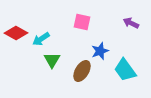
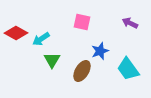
purple arrow: moved 1 px left
cyan trapezoid: moved 3 px right, 1 px up
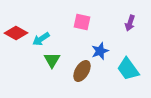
purple arrow: rotated 98 degrees counterclockwise
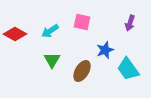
red diamond: moved 1 px left, 1 px down
cyan arrow: moved 9 px right, 8 px up
blue star: moved 5 px right, 1 px up
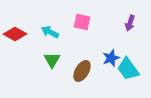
cyan arrow: moved 1 px down; rotated 60 degrees clockwise
blue star: moved 6 px right, 8 px down
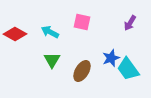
purple arrow: rotated 14 degrees clockwise
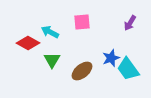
pink square: rotated 18 degrees counterclockwise
red diamond: moved 13 px right, 9 px down
brown ellipse: rotated 20 degrees clockwise
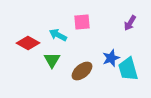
cyan arrow: moved 8 px right, 3 px down
cyan trapezoid: rotated 20 degrees clockwise
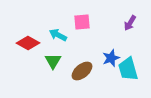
green triangle: moved 1 px right, 1 px down
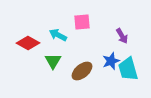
purple arrow: moved 8 px left, 13 px down; rotated 63 degrees counterclockwise
blue star: moved 3 px down
